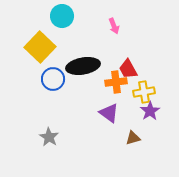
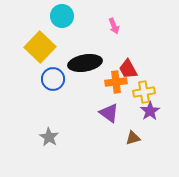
black ellipse: moved 2 px right, 3 px up
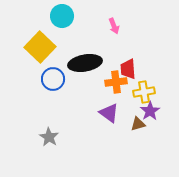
red trapezoid: rotated 25 degrees clockwise
brown triangle: moved 5 px right, 14 px up
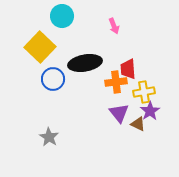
purple triangle: moved 10 px right; rotated 15 degrees clockwise
brown triangle: rotated 42 degrees clockwise
